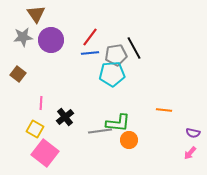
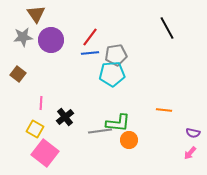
black line: moved 33 px right, 20 px up
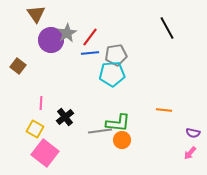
gray star: moved 44 px right, 4 px up; rotated 24 degrees counterclockwise
brown square: moved 8 px up
orange circle: moved 7 px left
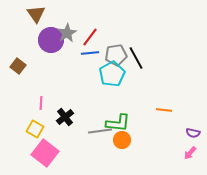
black line: moved 31 px left, 30 px down
cyan pentagon: rotated 25 degrees counterclockwise
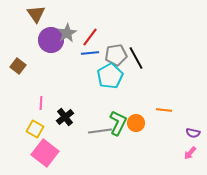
cyan pentagon: moved 2 px left, 2 px down
green L-shape: rotated 70 degrees counterclockwise
orange circle: moved 14 px right, 17 px up
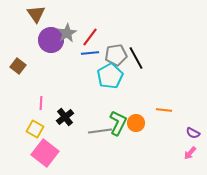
purple semicircle: rotated 16 degrees clockwise
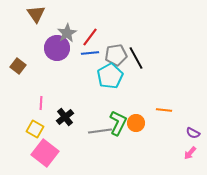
purple circle: moved 6 px right, 8 px down
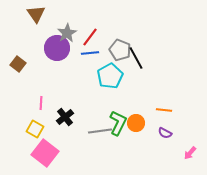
gray pentagon: moved 4 px right, 5 px up; rotated 30 degrees clockwise
brown square: moved 2 px up
purple semicircle: moved 28 px left
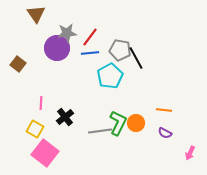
gray star: rotated 24 degrees clockwise
gray pentagon: rotated 10 degrees counterclockwise
pink arrow: rotated 16 degrees counterclockwise
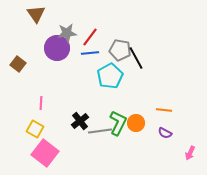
black cross: moved 15 px right, 4 px down
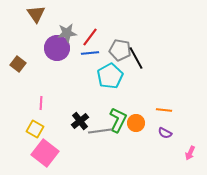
green L-shape: moved 3 px up
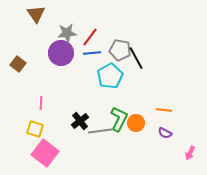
purple circle: moved 4 px right, 5 px down
blue line: moved 2 px right
green L-shape: moved 1 px right, 1 px up
yellow square: rotated 12 degrees counterclockwise
